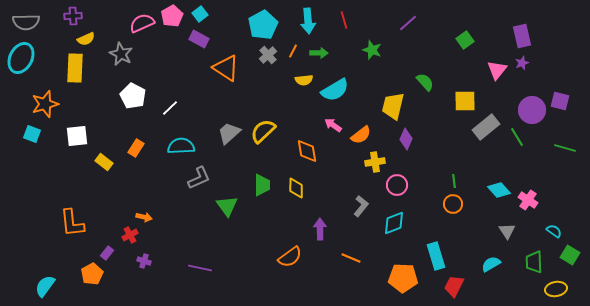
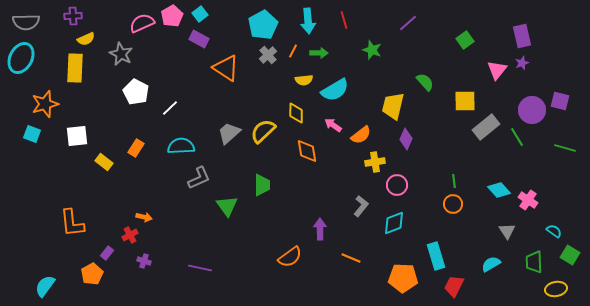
white pentagon at (133, 96): moved 3 px right, 4 px up
yellow diamond at (296, 188): moved 75 px up
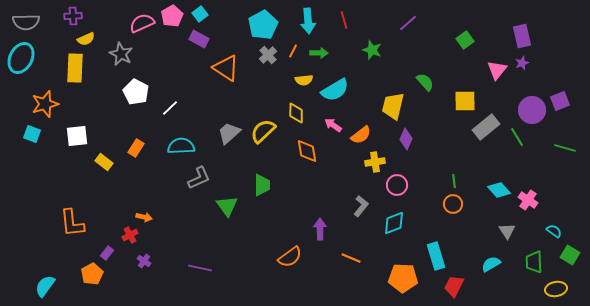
purple square at (560, 101): rotated 36 degrees counterclockwise
purple cross at (144, 261): rotated 16 degrees clockwise
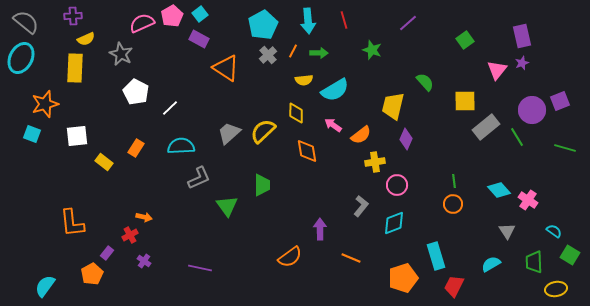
gray semicircle at (26, 22): rotated 140 degrees counterclockwise
orange pentagon at (403, 278): rotated 20 degrees counterclockwise
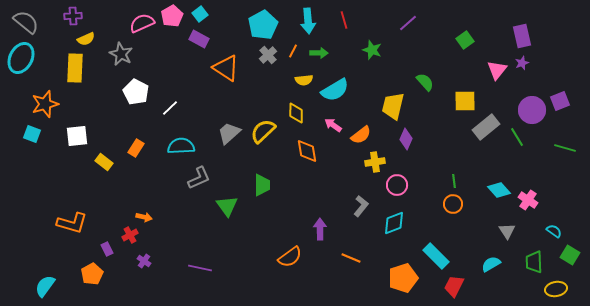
orange L-shape at (72, 223): rotated 68 degrees counterclockwise
purple rectangle at (107, 253): moved 4 px up; rotated 64 degrees counterclockwise
cyan rectangle at (436, 256): rotated 28 degrees counterclockwise
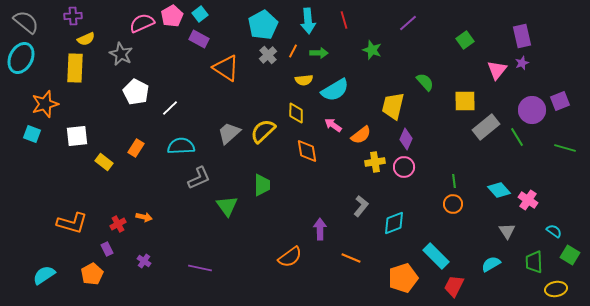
pink circle at (397, 185): moved 7 px right, 18 px up
red cross at (130, 235): moved 12 px left, 11 px up
cyan semicircle at (45, 286): moved 1 px left, 11 px up; rotated 20 degrees clockwise
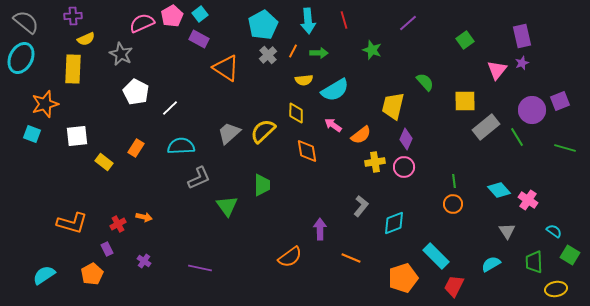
yellow rectangle at (75, 68): moved 2 px left, 1 px down
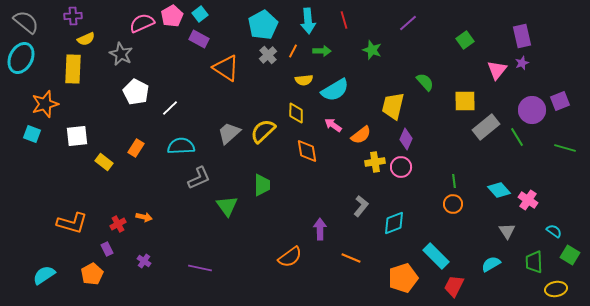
green arrow at (319, 53): moved 3 px right, 2 px up
pink circle at (404, 167): moved 3 px left
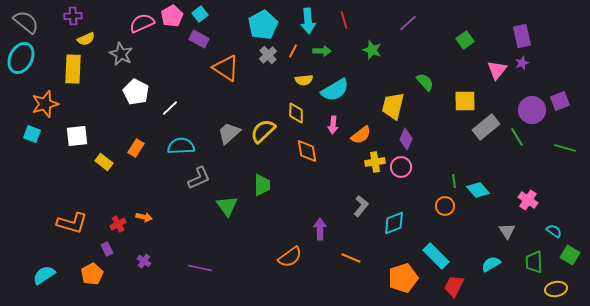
pink arrow at (333, 125): rotated 120 degrees counterclockwise
cyan diamond at (499, 190): moved 21 px left
orange circle at (453, 204): moved 8 px left, 2 px down
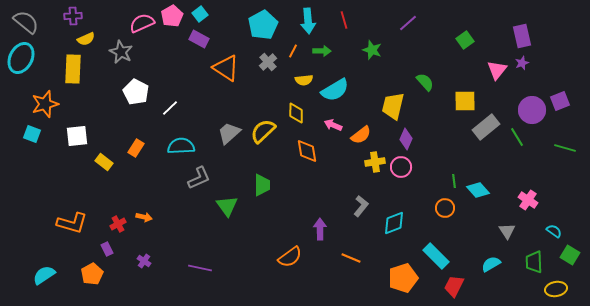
gray star at (121, 54): moved 2 px up
gray cross at (268, 55): moved 7 px down
pink arrow at (333, 125): rotated 108 degrees clockwise
orange circle at (445, 206): moved 2 px down
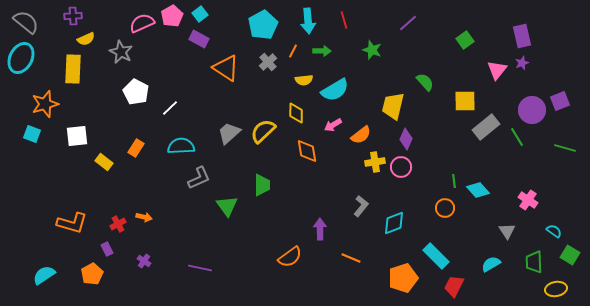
pink arrow at (333, 125): rotated 54 degrees counterclockwise
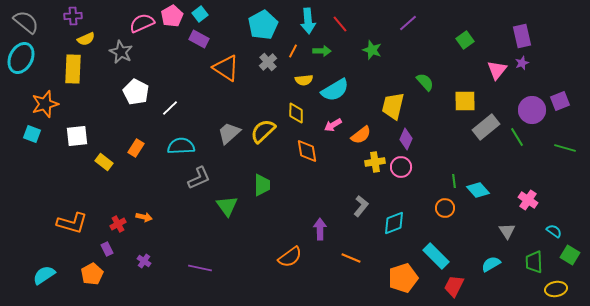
red line at (344, 20): moved 4 px left, 4 px down; rotated 24 degrees counterclockwise
